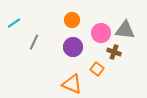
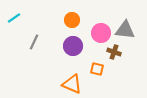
cyan line: moved 5 px up
purple circle: moved 1 px up
orange square: rotated 24 degrees counterclockwise
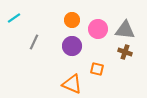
pink circle: moved 3 px left, 4 px up
purple circle: moved 1 px left
brown cross: moved 11 px right
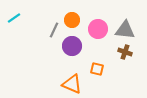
gray line: moved 20 px right, 12 px up
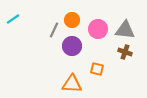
cyan line: moved 1 px left, 1 px down
orange triangle: rotated 20 degrees counterclockwise
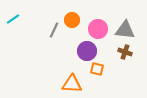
purple circle: moved 15 px right, 5 px down
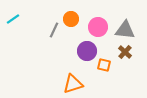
orange circle: moved 1 px left, 1 px up
pink circle: moved 2 px up
brown cross: rotated 24 degrees clockwise
orange square: moved 7 px right, 4 px up
orange triangle: moved 1 px right; rotated 20 degrees counterclockwise
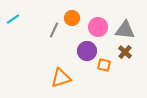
orange circle: moved 1 px right, 1 px up
orange triangle: moved 12 px left, 6 px up
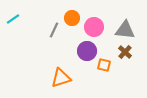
pink circle: moved 4 px left
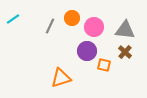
gray line: moved 4 px left, 4 px up
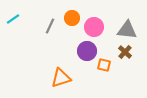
gray triangle: moved 2 px right
